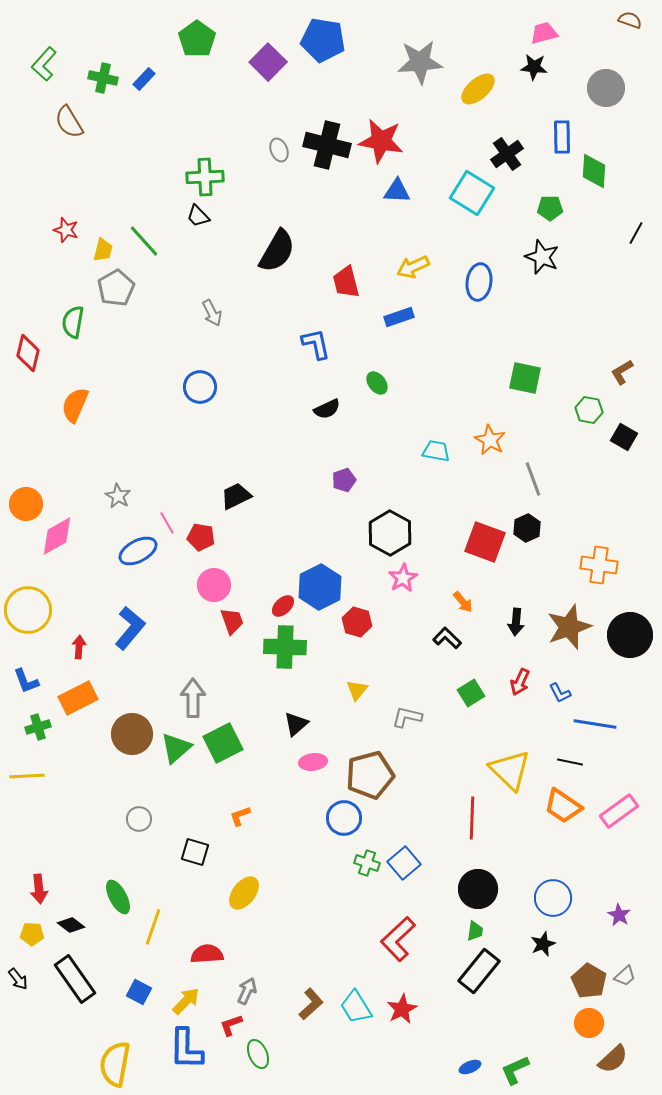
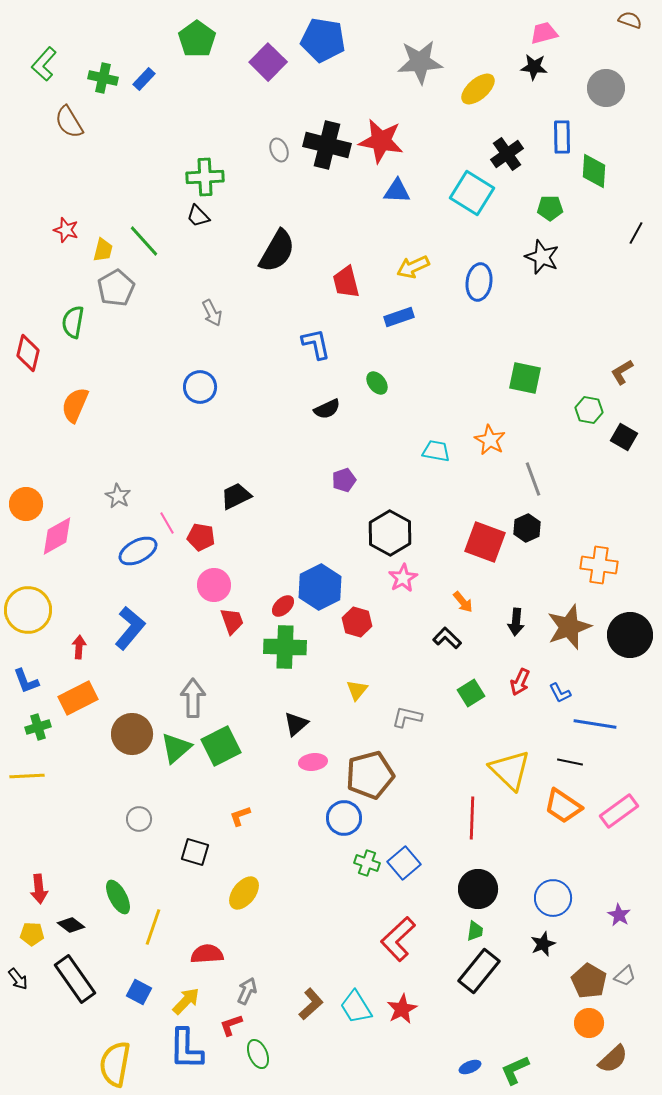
green square at (223, 743): moved 2 px left, 3 px down
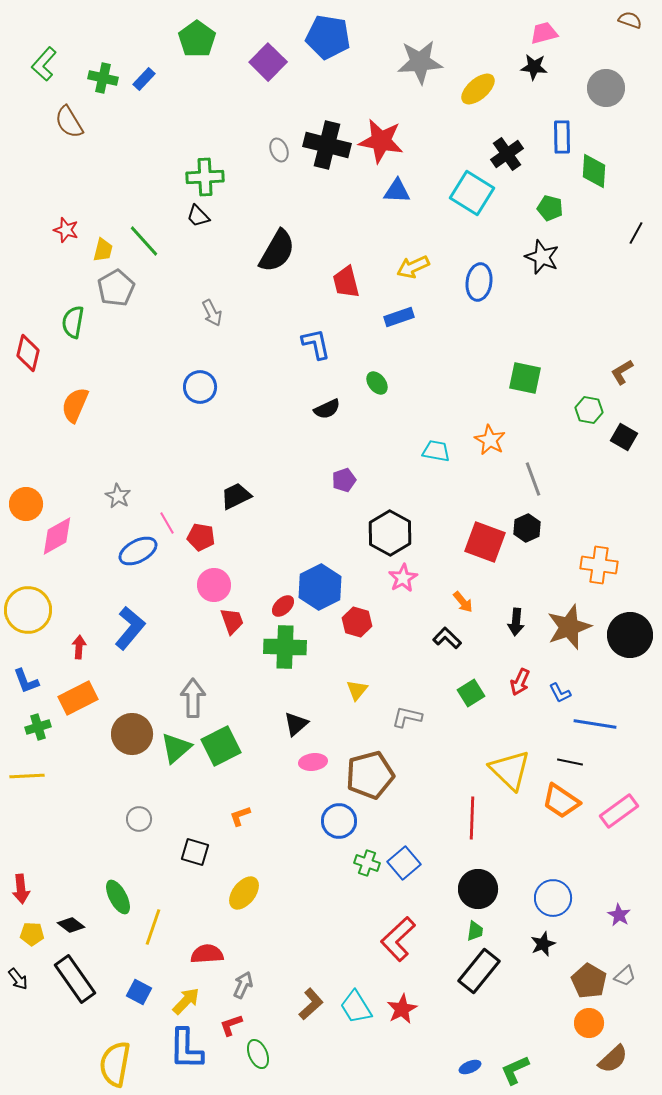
blue pentagon at (323, 40): moved 5 px right, 3 px up
green pentagon at (550, 208): rotated 15 degrees clockwise
orange trapezoid at (563, 806): moved 2 px left, 5 px up
blue circle at (344, 818): moved 5 px left, 3 px down
red arrow at (39, 889): moved 18 px left
gray arrow at (247, 991): moved 4 px left, 6 px up
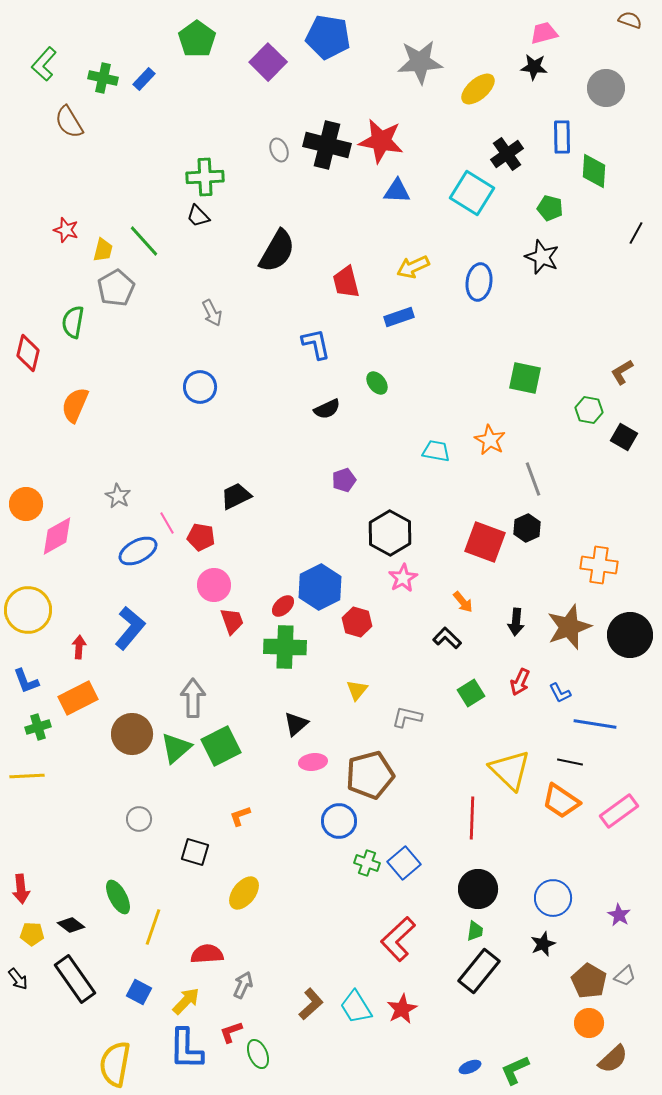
red L-shape at (231, 1025): moved 7 px down
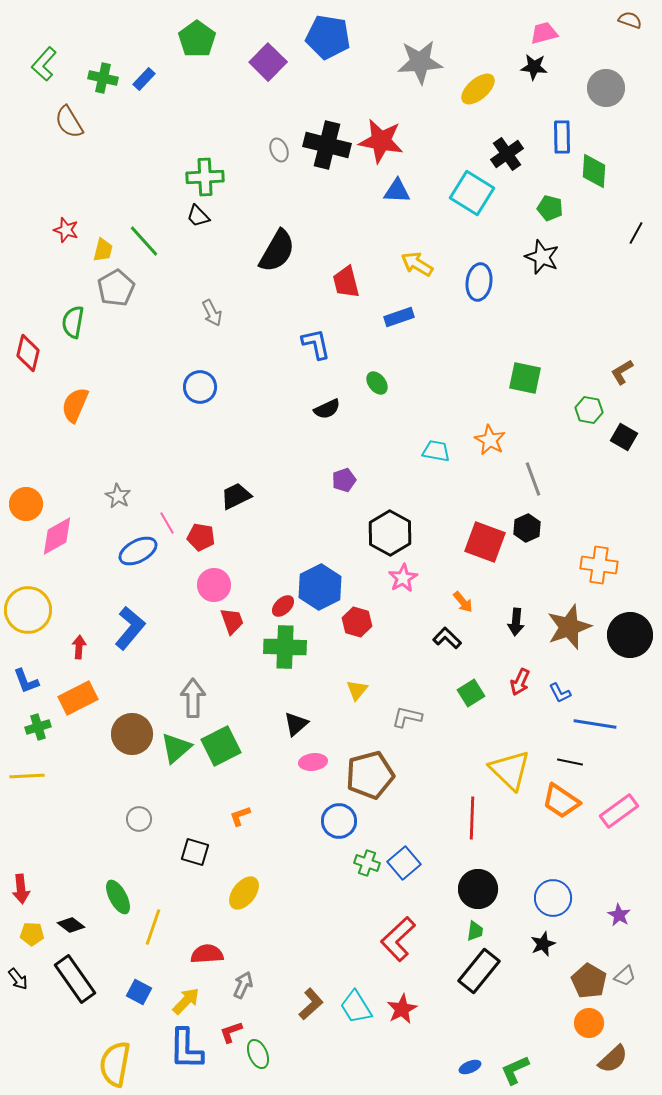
yellow arrow at (413, 267): moved 4 px right, 3 px up; rotated 56 degrees clockwise
